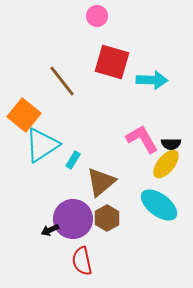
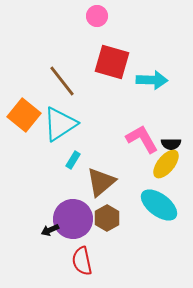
cyan triangle: moved 18 px right, 21 px up
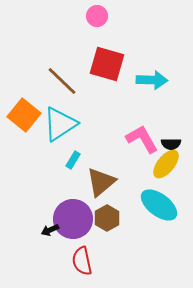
red square: moved 5 px left, 2 px down
brown line: rotated 8 degrees counterclockwise
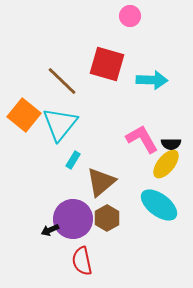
pink circle: moved 33 px right
cyan triangle: rotated 18 degrees counterclockwise
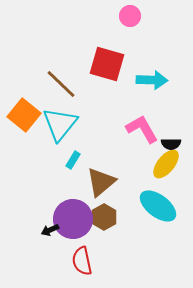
brown line: moved 1 px left, 3 px down
pink L-shape: moved 10 px up
cyan ellipse: moved 1 px left, 1 px down
brown hexagon: moved 3 px left, 1 px up
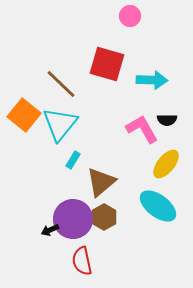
black semicircle: moved 4 px left, 24 px up
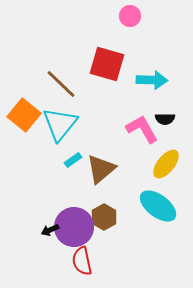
black semicircle: moved 2 px left, 1 px up
cyan rectangle: rotated 24 degrees clockwise
brown triangle: moved 13 px up
purple circle: moved 1 px right, 8 px down
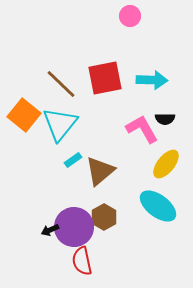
red square: moved 2 px left, 14 px down; rotated 27 degrees counterclockwise
brown triangle: moved 1 px left, 2 px down
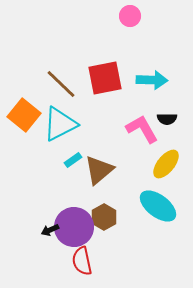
black semicircle: moved 2 px right
cyan triangle: rotated 24 degrees clockwise
brown triangle: moved 1 px left, 1 px up
